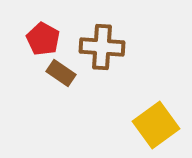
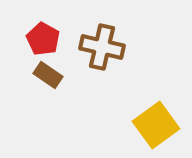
brown cross: rotated 9 degrees clockwise
brown rectangle: moved 13 px left, 2 px down
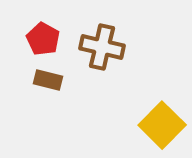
brown rectangle: moved 5 px down; rotated 20 degrees counterclockwise
yellow square: moved 6 px right; rotated 9 degrees counterclockwise
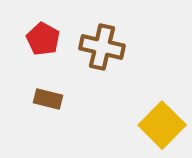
brown rectangle: moved 19 px down
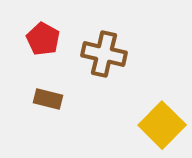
brown cross: moved 2 px right, 7 px down
